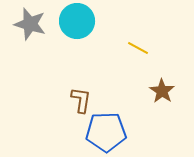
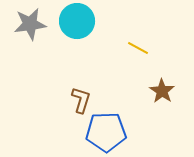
gray star: rotated 24 degrees counterclockwise
brown L-shape: rotated 8 degrees clockwise
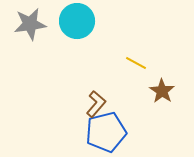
yellow line: moved 2 px left, 15 px down
brown L-shape: moved 15 px right, 4 px down; rotated 24 degrees clockwise
blue pentagon: rotated 12 degrees counterclockwise
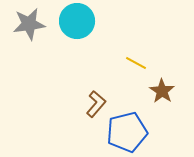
gray star: moved 1 px left
blue pentagon: moved 21 px right
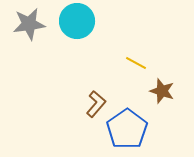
brown star: rotated 15 degrees counterclockwise
blue pentagon: moved 3 px up; rotated 21 degrees counterclockwise
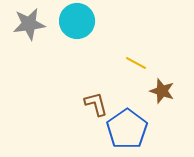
brown L-shape: rotated 56 degrees counterclockwise
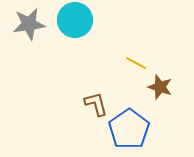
cyan circle: moved 2 px left, 1 px up
brown star: moved 2 px left, 4 px up
blue pentagon: moved 2 px right
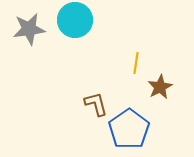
gray star: moved 5 px down
yellow line: rotated 70 degrees clockwise
brown star: rotated 25 degrees clockwise
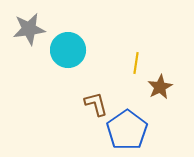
cyan circle: moved 7 px left, 30 px down
blue pentagon: moved 2 px left, 1 px down
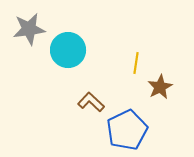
brown L-shape: moved 5 px left, 2 px up; rotated 32 degrees counterclockwise
blue pentagon: rotated 9 degrees clockwise
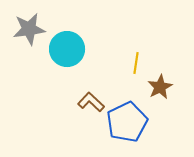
cyan circle: moved 1 px left, 1 px up
blue pentagon: moved 8 px up
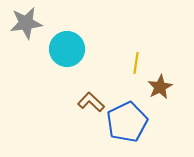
gray star: moved 3 px left, 6 px up
